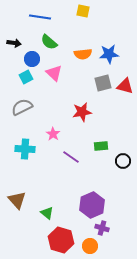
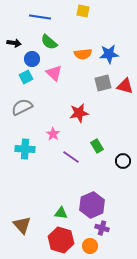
red star: moved 3 px left, 1 px down
green rectangle: moved 4 px left; rotated 64 degrees clockwise
brown triangle: moved 5 px right, 25 px down
green triangle: moved 14 px right; rotated 32 degrees counterclockwise
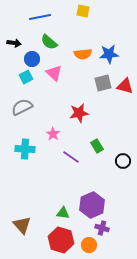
blue line: rotated 20 degrees counterclockwise
green triangle: moved 2 px right
orange circle: moved 1 px left, 1 px up
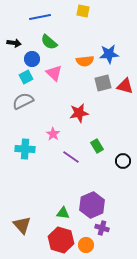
orange semicircle: moved 2 px right, 7 px down
gray semicircle: moved 1 px right, 6 px up
orange circle: moved 3 px left
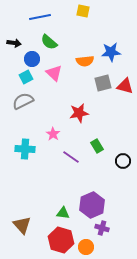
blue star: moved 2 px right, 2 px up
orange circle: moved 2 px down
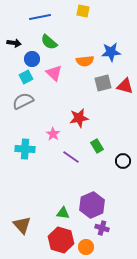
red star: moved 5 px down
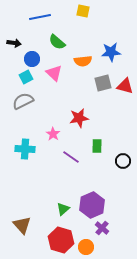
green semicircle: moved 8 px right
orange semicircle: moved 2 px left
green rectangle: rotated 32 degrees clockwise
green triangle: moved 4 px up; rotated 48 degrees counterclockwise
purple cross: rotated 24 degrees clockwise
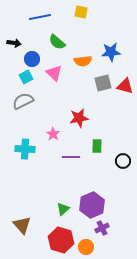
yellow square: moved 2 px left, 1 px down
purple line: rotated 36 degrees counterclockwise
purple cross: rotated 24 degrees clockwise
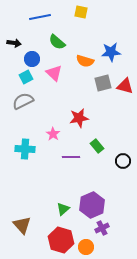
orange semicircle: moved 2 px right; rotated 24 degrees clockwise
green rectangle: rotated 40 degrees counterclockwise
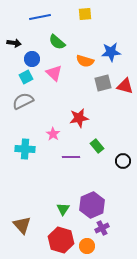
yellow square: moved 4 px right, 2 px down; rotated 16 degrees counterclockwise
green triangle: rotated 16 degrees counterclockwise
orange circle: moved 1 px right, 1 px up
